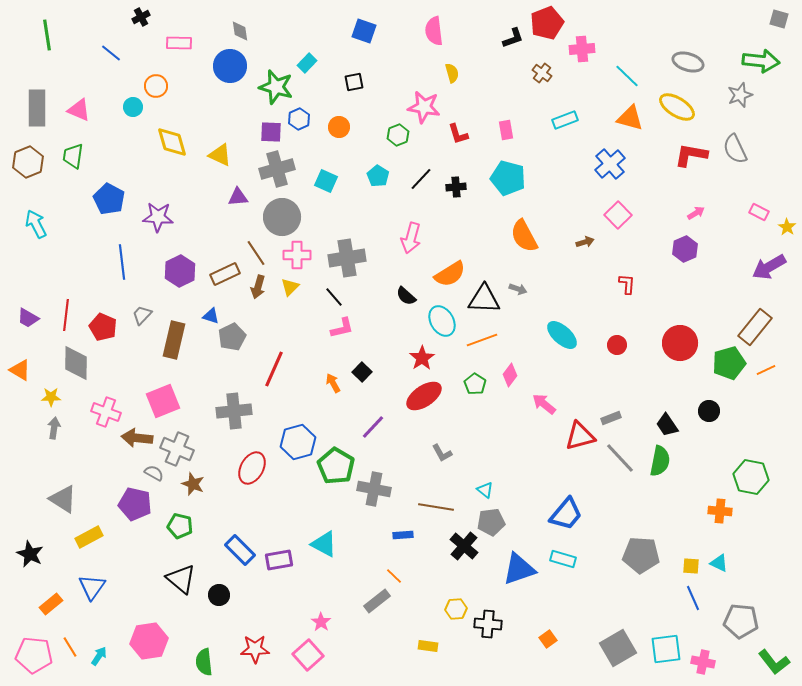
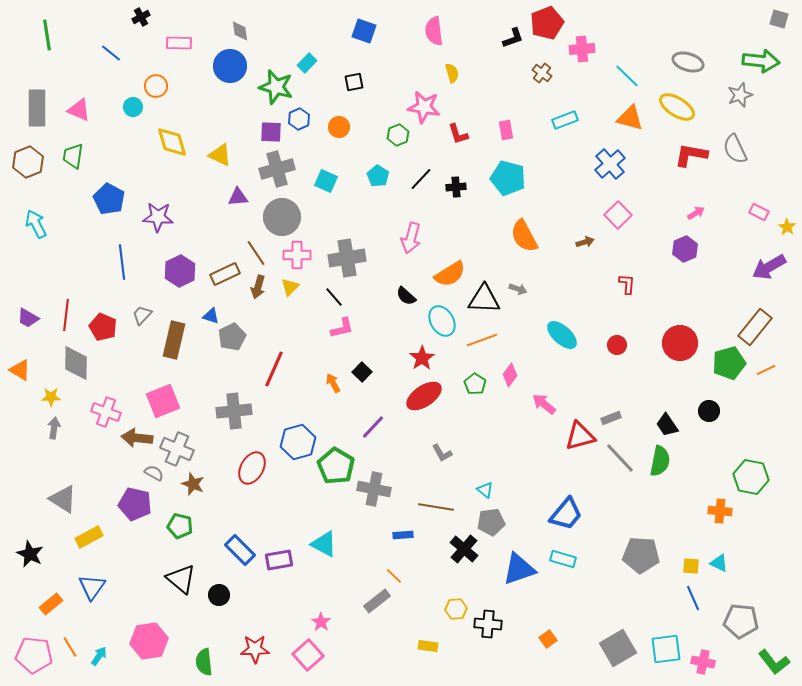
black cross at (464, 546): moved 3 px down
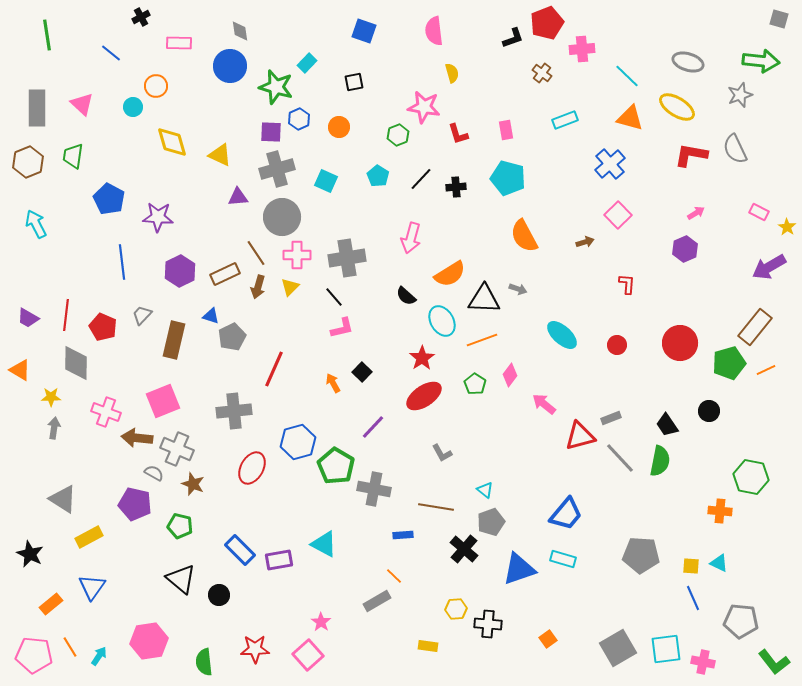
pink triangle at (79, 110): moved 3 px right, 6 px up; rotated 20 degrees clockwise
gray pentagon at (491, 522): rotated 12 degrees counterclockwise
gray rectangle at (377, 601): rotated 8 degrees clockwise
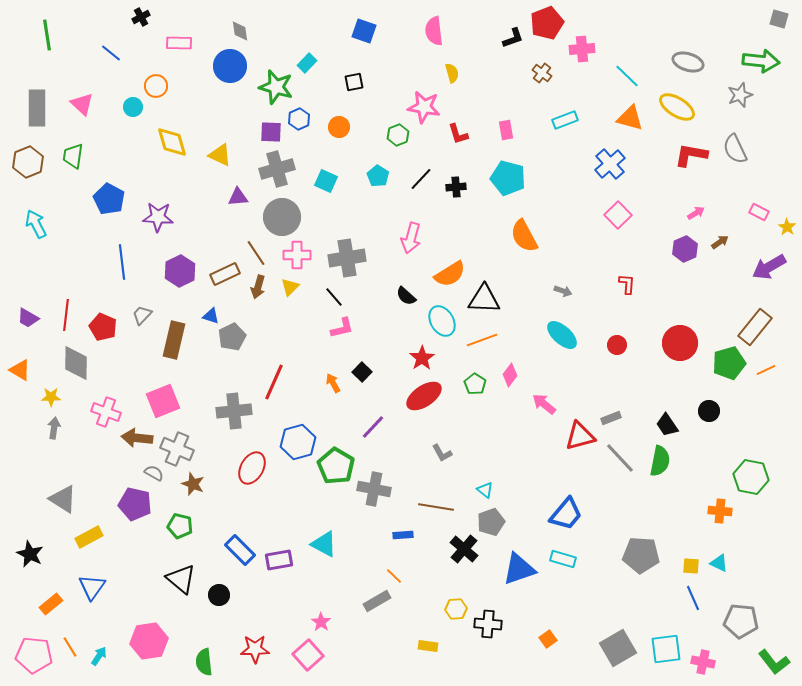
brown arrow at (585, 242): moved 135 px right; rotated 18 degrees counterclockwise
gray arrow at (518, 289): moved 45 px right, 2 px down
red line at (274, 369): moved 13 px down
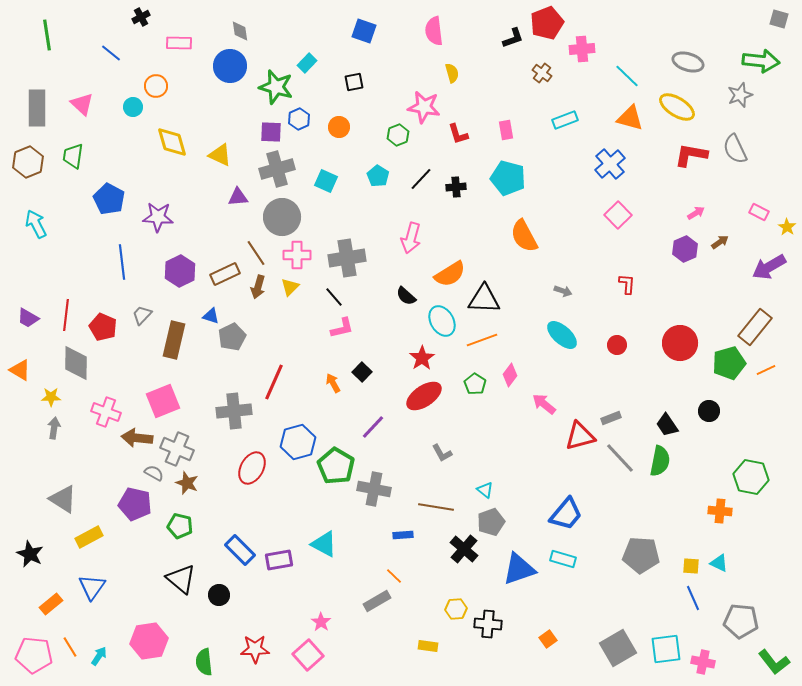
brown star at (193, 484): moved 6 px left, 1 px up
